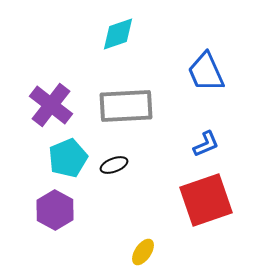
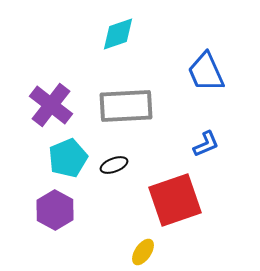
red square: moved 31 px left
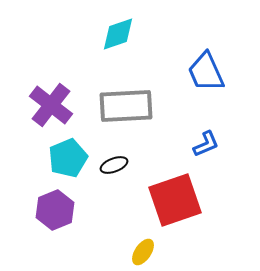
purple hexagon: rotated 9 degrees clockwise
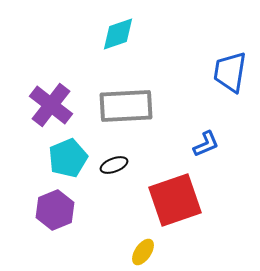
blue trapezoid: moved 24 px right; rotated 33 degrees clockwise
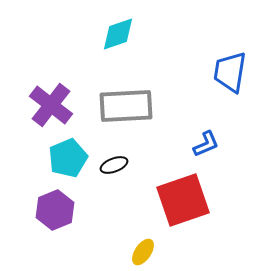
red square: moved 8 px right
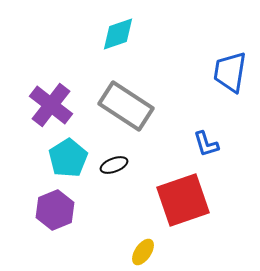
gray rectangle: rotated 36 degrees clockwise
blue L-shape: rotated 96 degrees clockwise
cyan pentagon: rotated 9 degrees counterclockwise
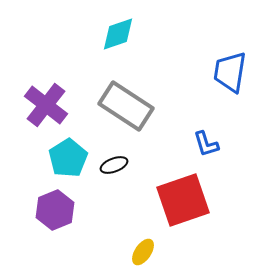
purple cross: moved 5 px left
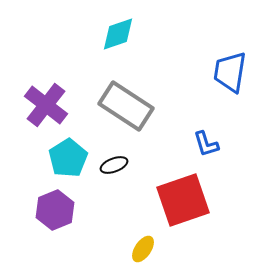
yellow ellipse: moved 3 px up
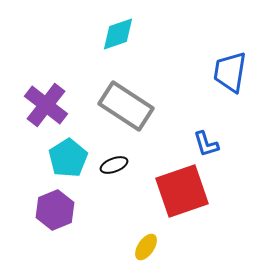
red square: moved 1 px left, 9 px up
yellow ellipse: moved 3 px right, 2 px up
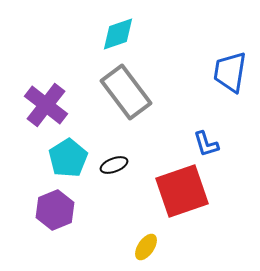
gray rectangle: moved 14 px up; rotated 20 degrees clockwise
